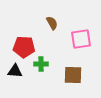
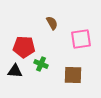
green cross: rotated 24 degrees clockwise
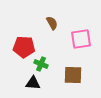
black triangle: moved 18 px right, 12 px down
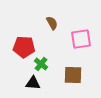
green cross: rotated 16 degrees clockwise
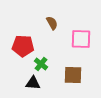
pink square: rotated 10 degrees clockwise
red pentagon: moved 1 px left, 1 px up
